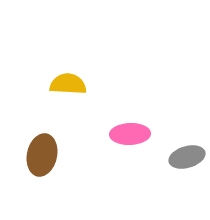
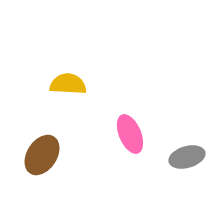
pink ellipse: rotated 69 degrees clockwise
brown ellipse: rotated 21 degrees clockwise
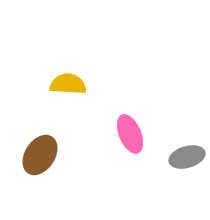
brown ellipse: moved 2 px left
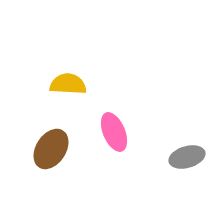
pink ellipse: moved 16 px left, 2 px up
brown ellipse: moved 11 px right, 6 px up
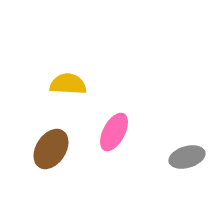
pink ellipse: rotated 51 degrees clockwise
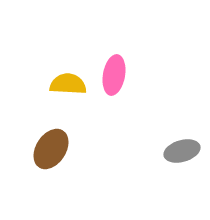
pink ellipse: moved 57 px up; rotated 18 degrees counterclockwise
gray ellipse: moved 5 px left, 6 px up
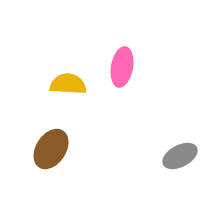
pink ellipse: moved 8 px right, 8 px up
gray ellipse: moved 2 px left, 5 px down; rotated 12 degrees counterclockwise
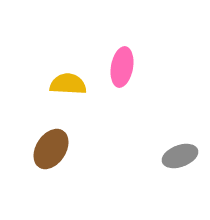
gray ellipse: rotated 8 degrees clockwise
